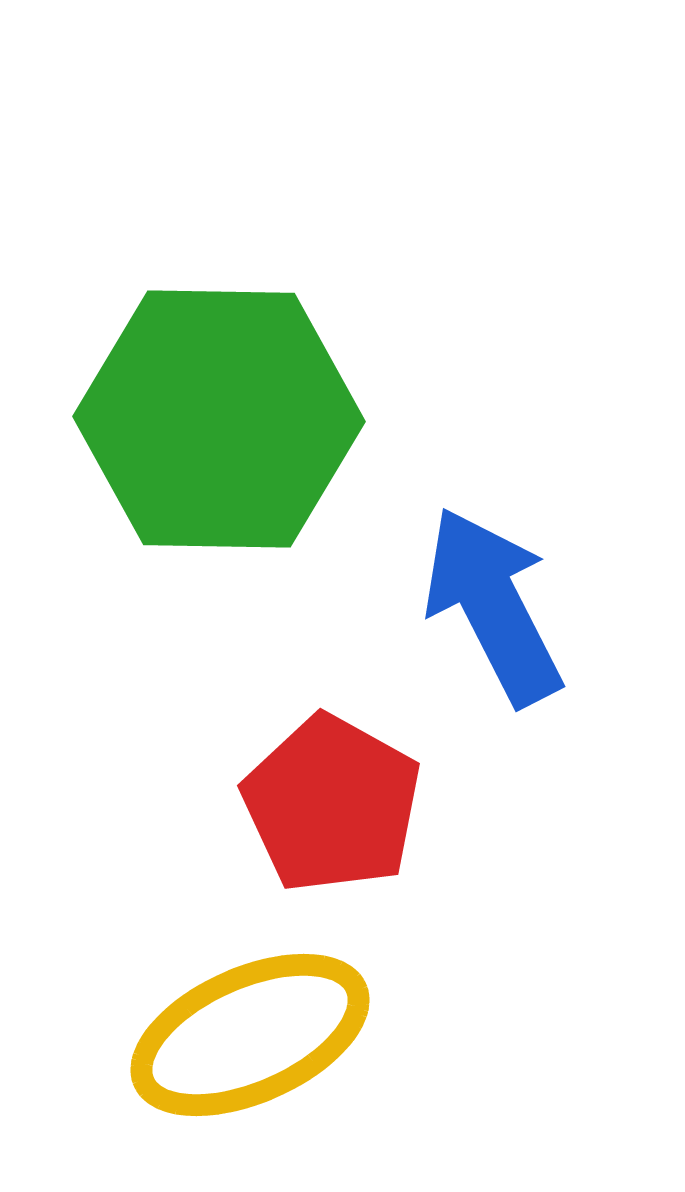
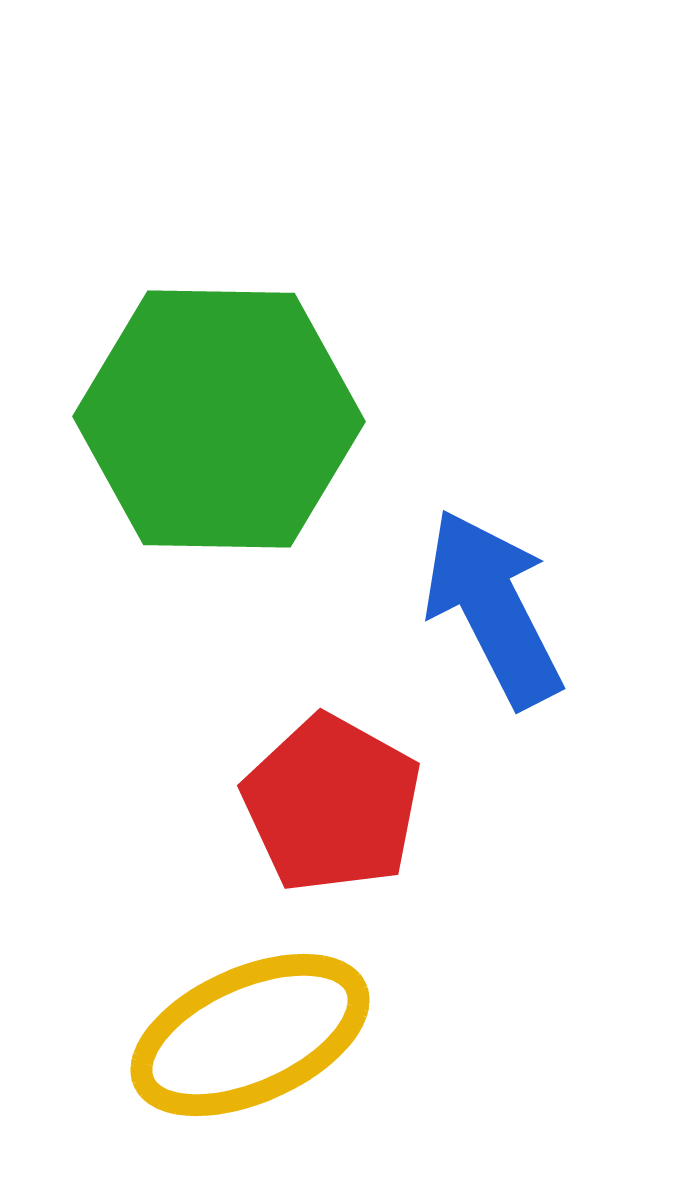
blue arrow: moved 2 px down
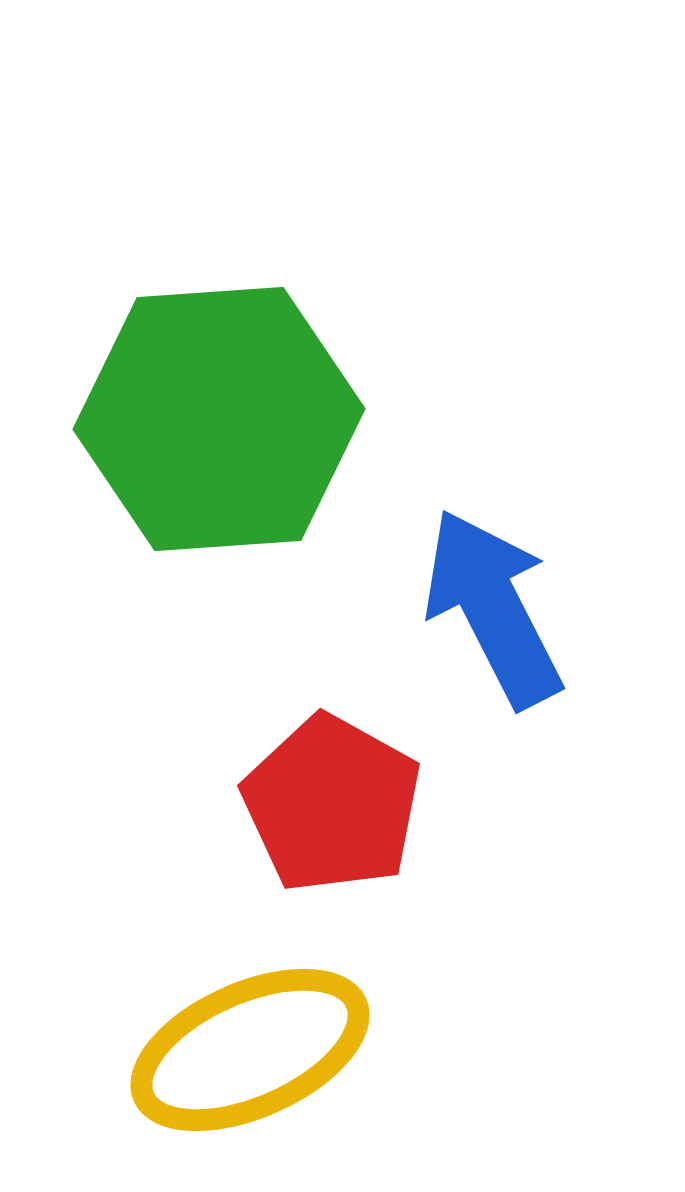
green hexagon: rotated 5 degrees counterclockwise
yellow ellipse: moved 15 px down
